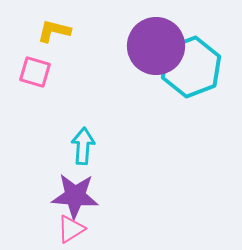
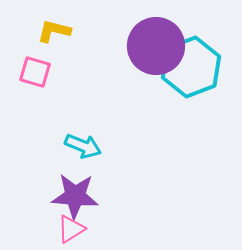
cyan arrow: rotated 108 degrees clockwise
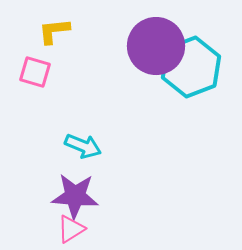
yellow L-shape: rotated 20 degrees counterclockwise
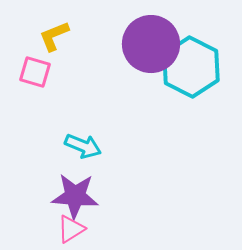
yellow L-shape: moved 5 px down; rotated 16 degrees counterclockwise
purple circle: moved 5 px left, 2 px up
cyan hexagon: rotated 12 degrees counterclockwise
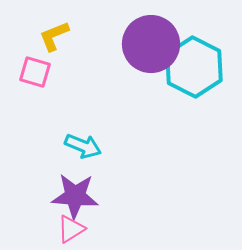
cyan hexagon: moved 3 px right
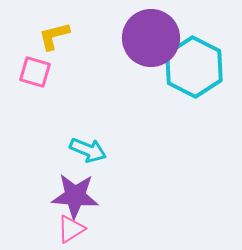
yellow L-shape: rotated 8 degrees clockwise
purple circle: moved 6 px up
cyan arrow: moved 5 px right, 4 px down
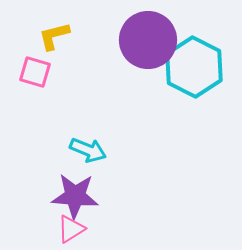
purple circle: moved 3 px left, 2 px down
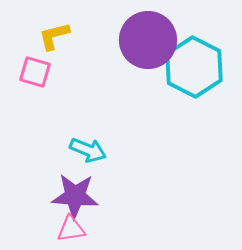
pink triangle: rotated 24 degrees clockwise
